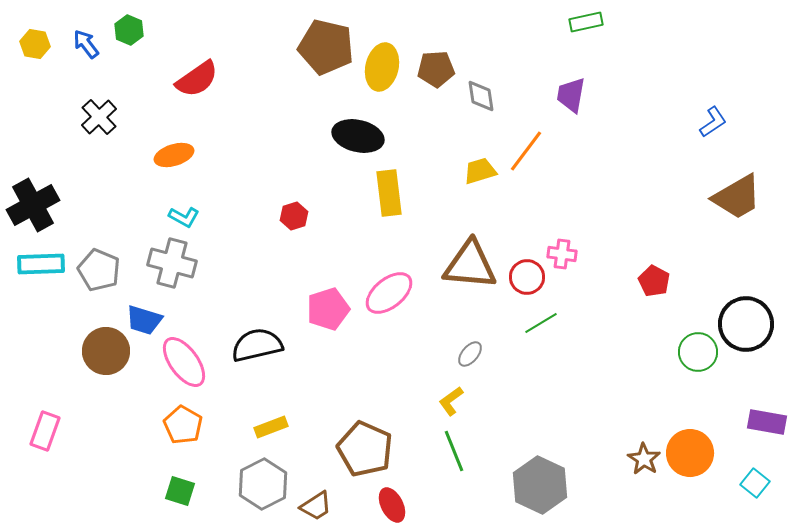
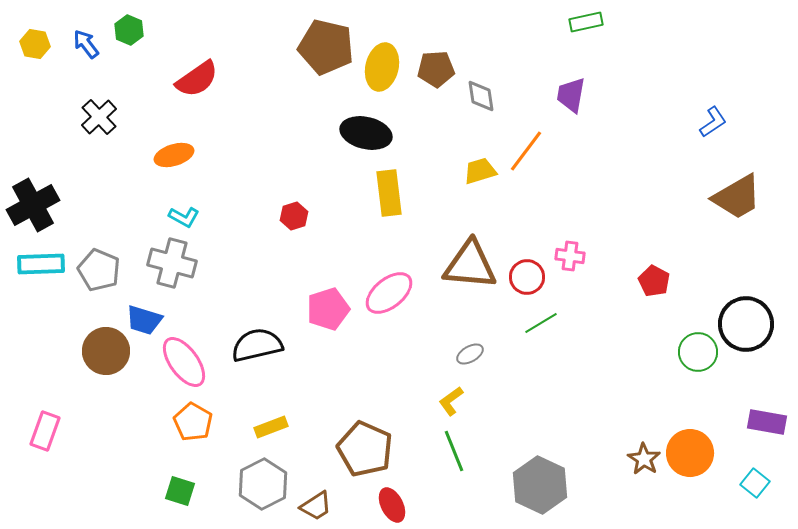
black ellipse at (358, 136): moved 8 px right, 3 px up
pink cross at (562, 254): moved 8 px right, 2 px down
gray ellipse at (470, 354): rotated 20 degrees clockwise
orange pentagon at (183, 425): moved 10 px right, 3 px up
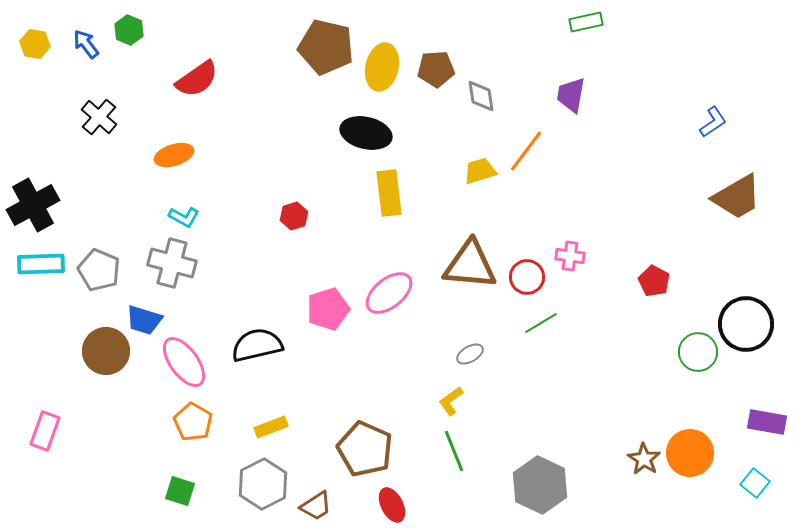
black cross at (99, 117): rotated 6 degrees counterclockwise
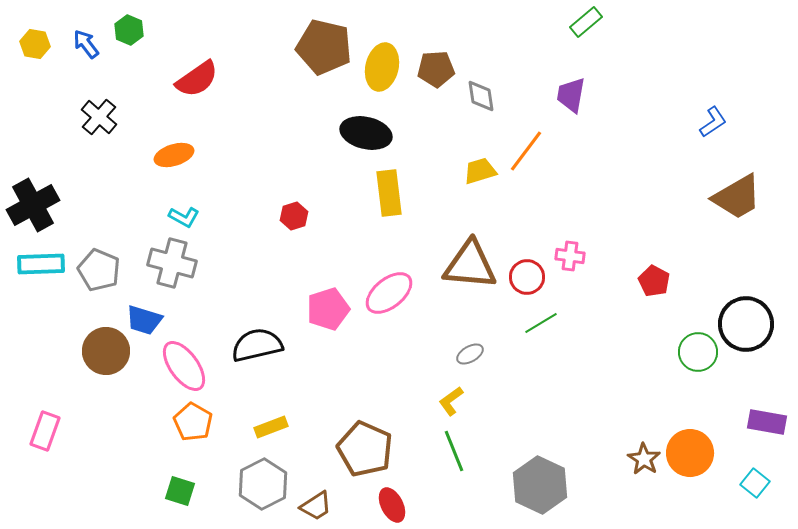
green rectangle at (586, 22): rotated 28 degrees counterclockwise
brown pentagon at (326, 47): moved 2 px left
pink ellipse at (184, 362): moved 4 px down
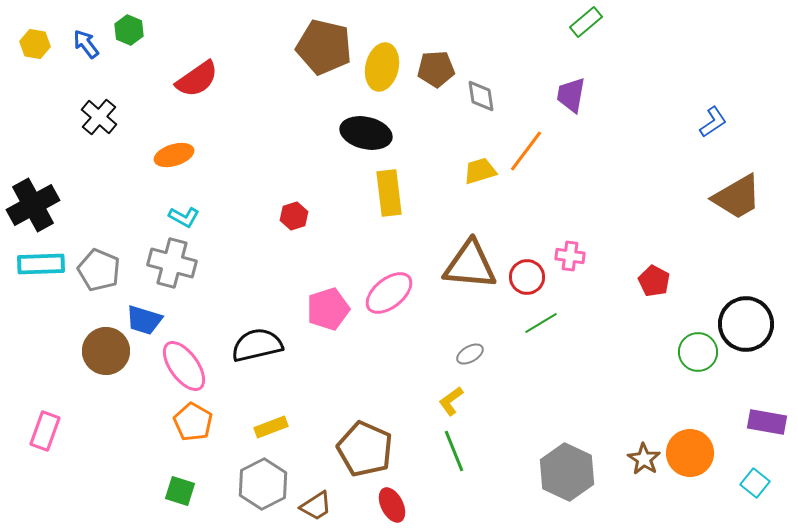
gray hexagon at (540, 485): moved 27 px right, 13 px up
